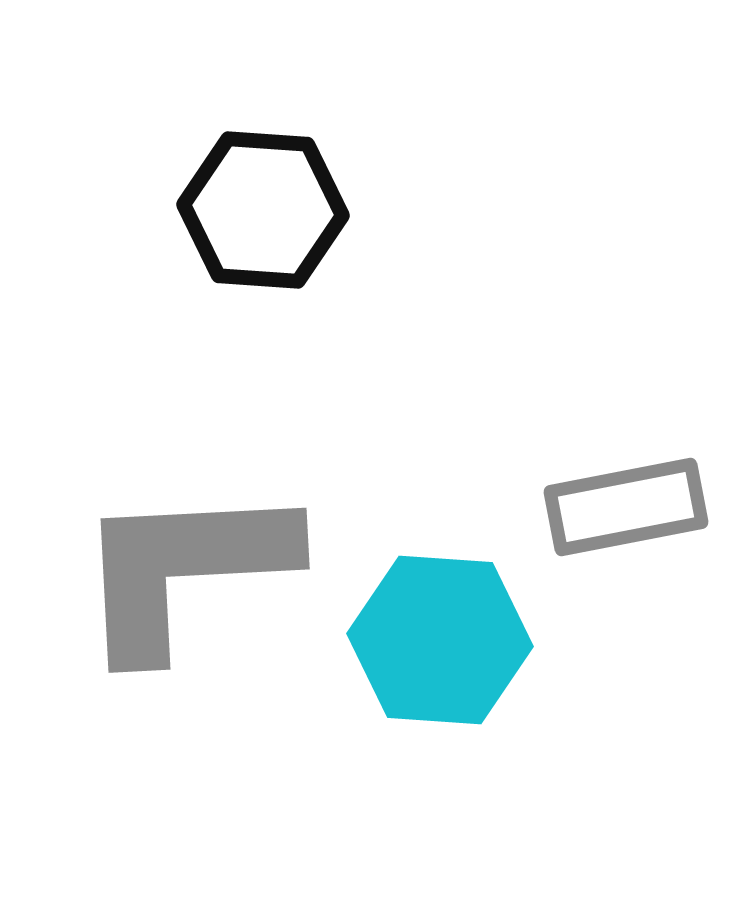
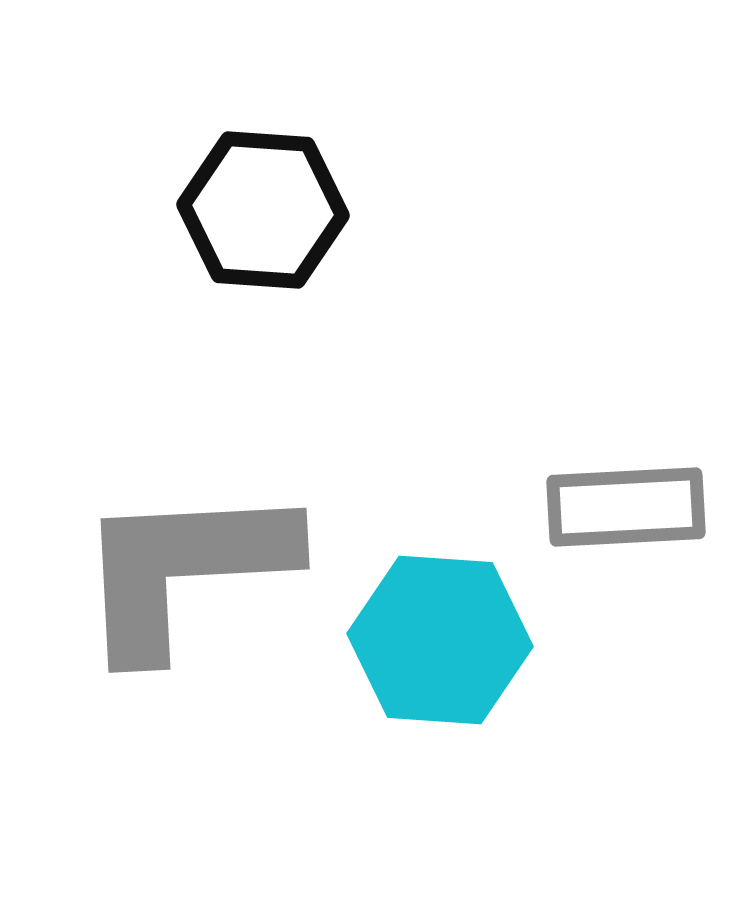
gray rectangle: rotated 8 degrees clockwise
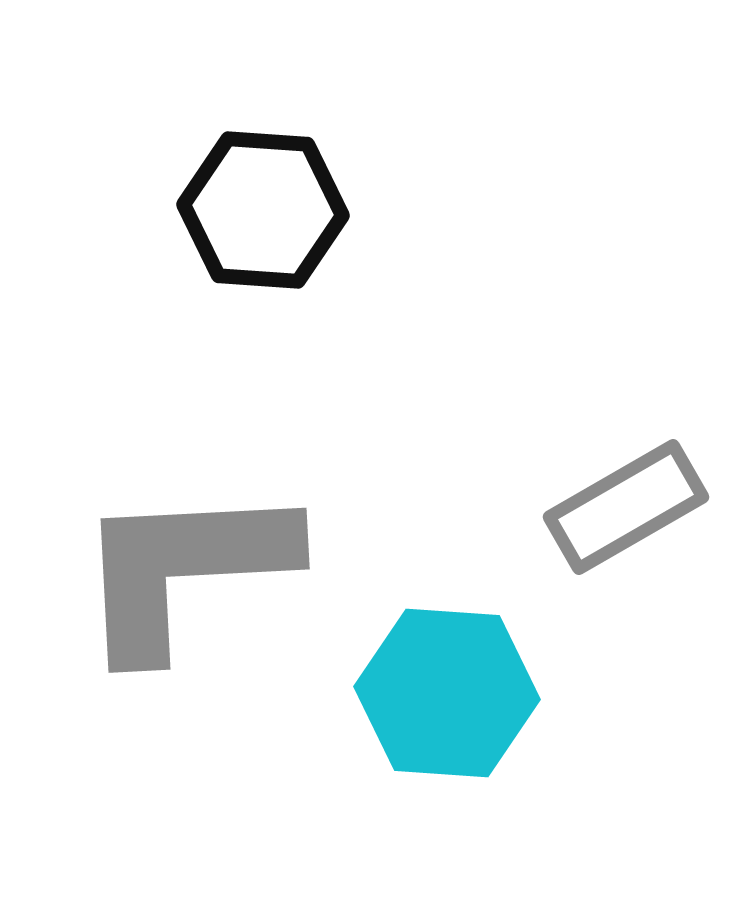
gray rectangle: rotated 27 degrees counterclockwise
cyan hexagon: moved 7 px right, 53 px down
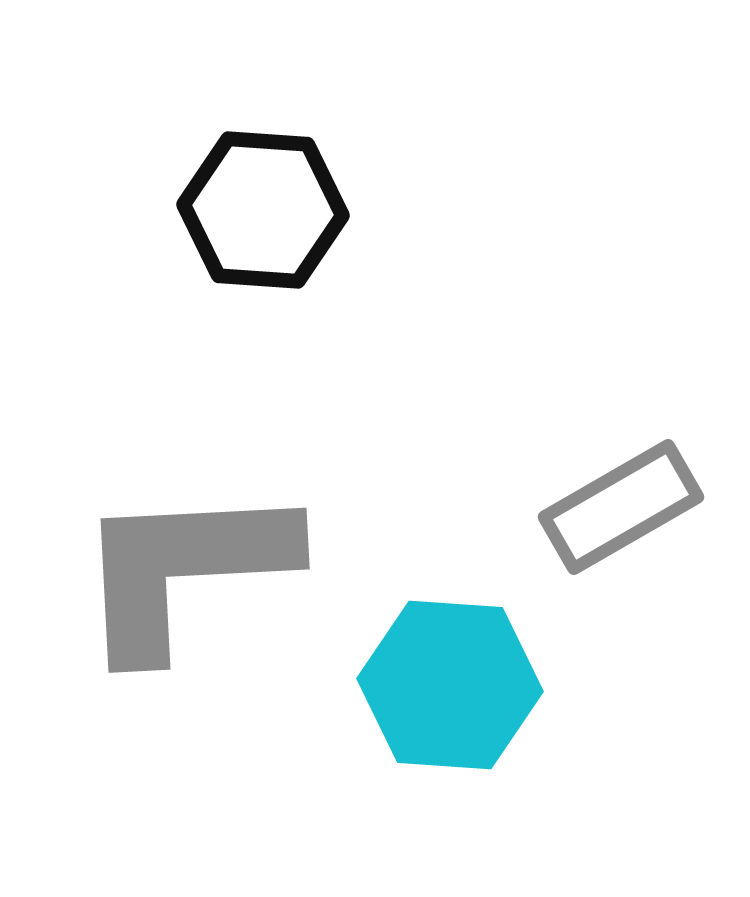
gray rectangle: moved 5 px left
cyan hexagon: moved 3 px right, 8 px up
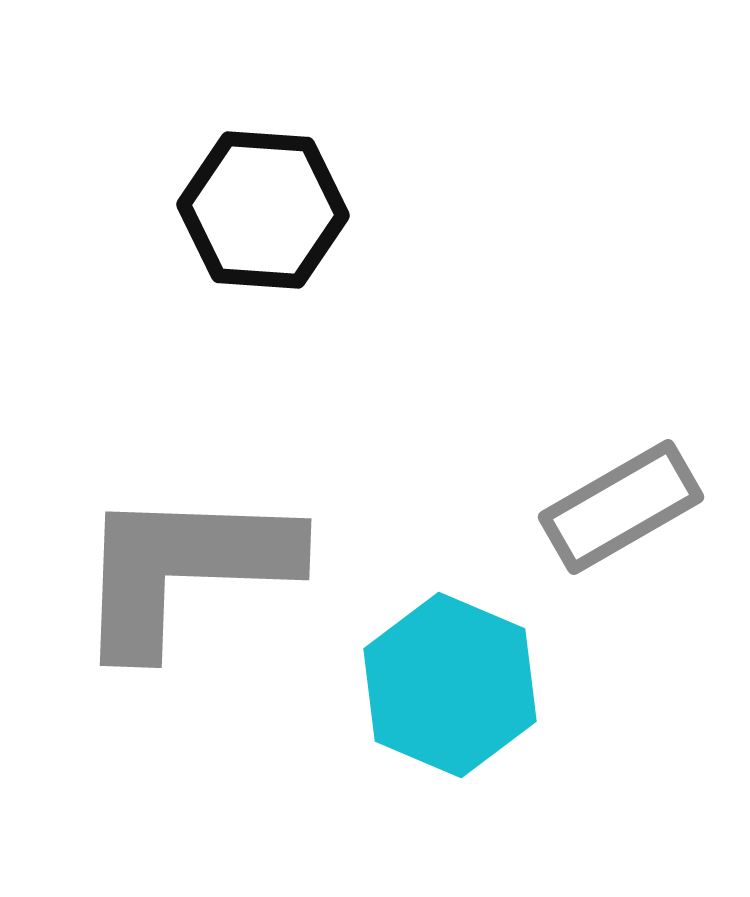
gray L-shape: rotated 5 degrees clockwise
cyan hexagon: rotated 19 degrees clockwise
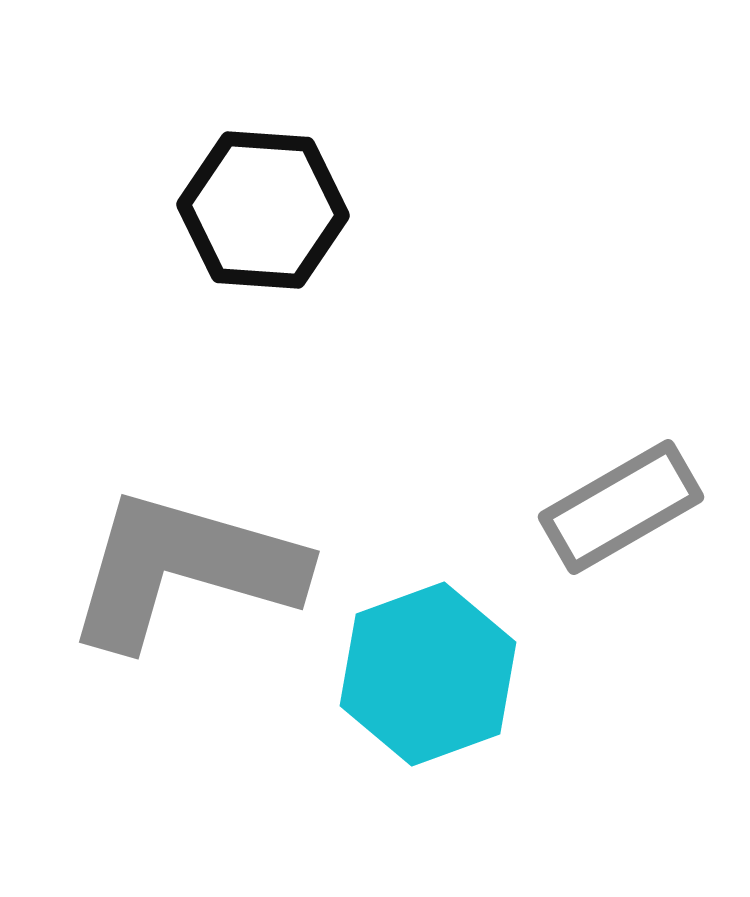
gray L-shape: rotated 14 degrees clockwise
cyan hexagon: moved 22 px left, 11 px up; rotated 17 degrees clockwise
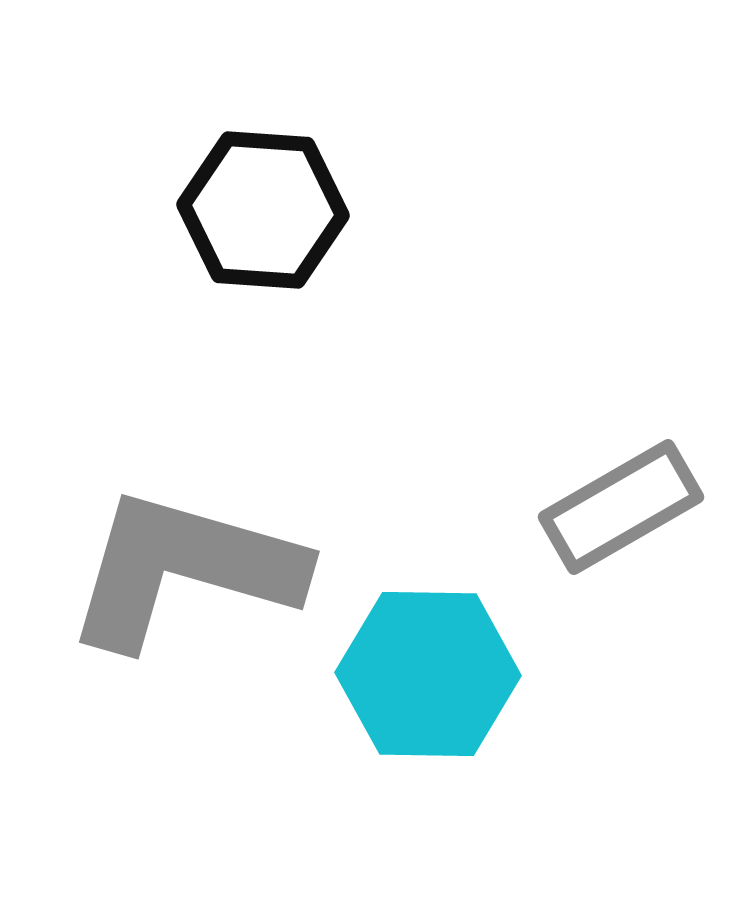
cyan hexagon: rotated 21 degrees clockwise
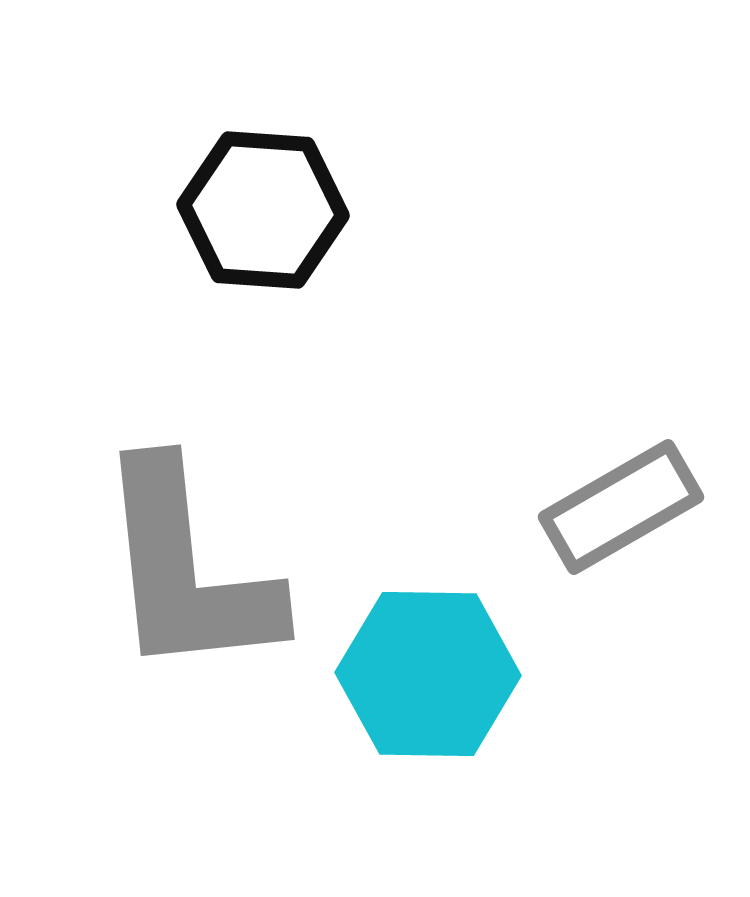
gray L-shape: moved 3 px right, 1 px down; rotated 112 degrees counterclockwise
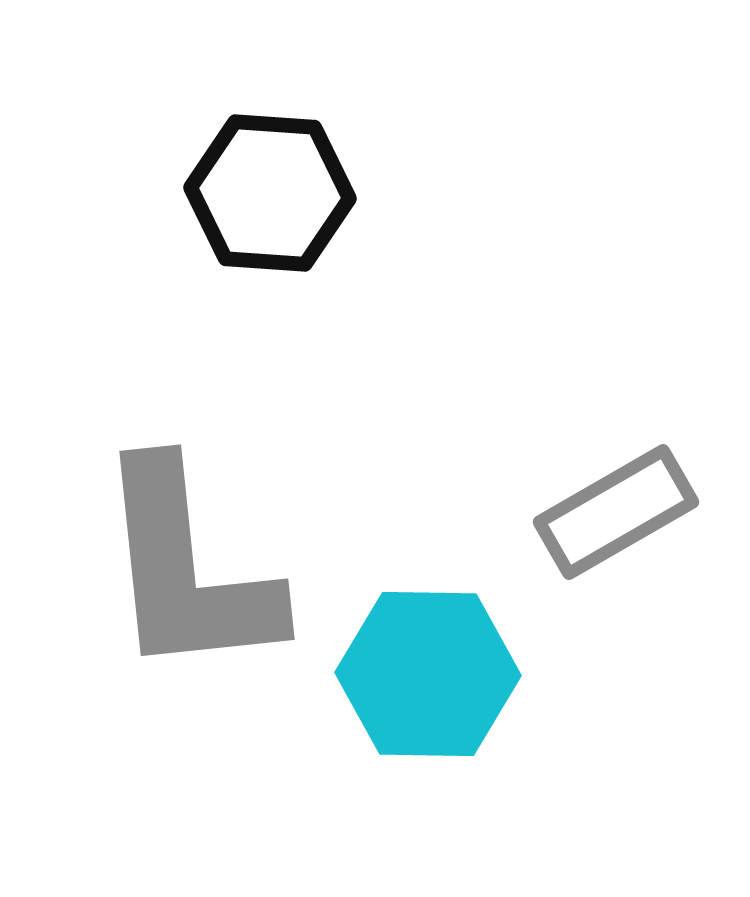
black hexagon: moved 7 px right, 17 px up
gray rectangle: moved 5 px left, 5 px down
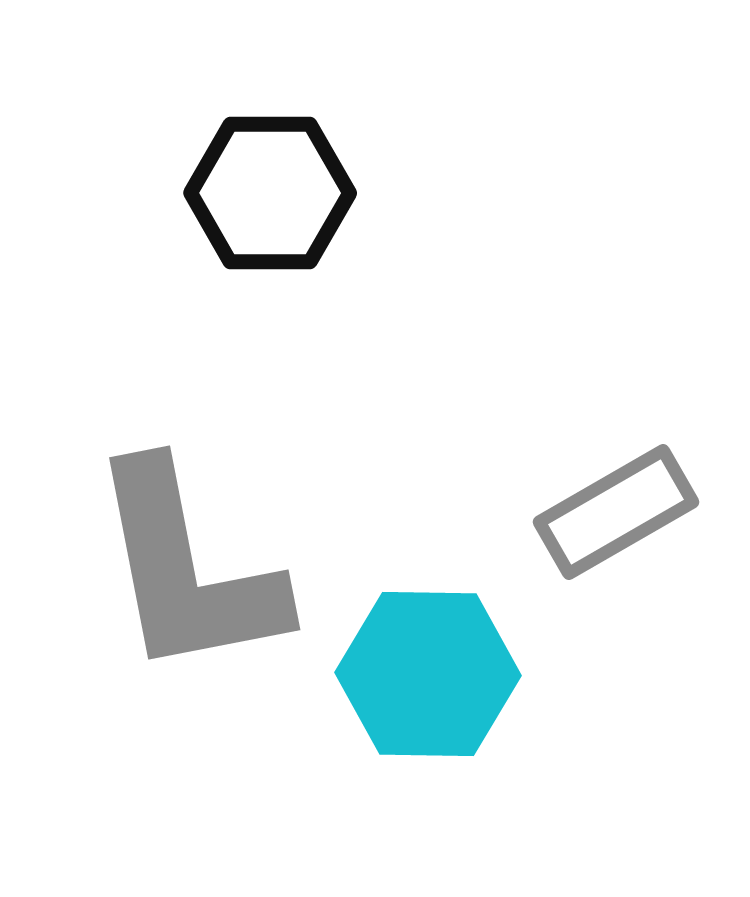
black hexagon: rotated 4 degrees counterclockwise
gray L-shape: rotated 5 degrees counterclockwise
